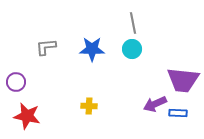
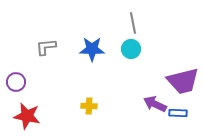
cyan circle: moved 1 px left
purple trapezoid: moved 1 px down; rotated 20 degrees counterclockwise
purple arrow: rotated 50 degrees clockwise
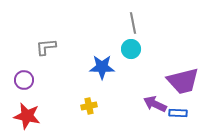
blue star: moved 10 px right, 18 px down
purple circle: moved 8 px right, 2 px up
yellow cross: rotated 14 degrees counterclockwise
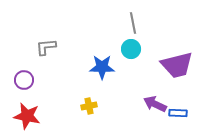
purple trapezoid: moved 6 px left, 16 px up
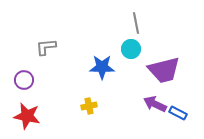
gray line: moved 3 px right
purple trapezoid: moved 13 px left, 5 px down
blue rectangle: rotated 24 degrees clockwise
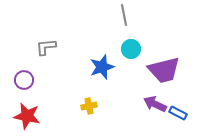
gray line: moved 12 px left, 8 px up
blue star: rotated 20 degrees counterclockwise
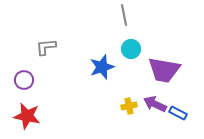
purple trapezoid: rotated 24 degrees clockwise
yellow cross: moved 40 px right
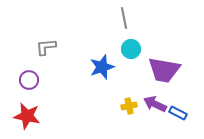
gray line: moved 3 px down
purple circle: moved 5 px right
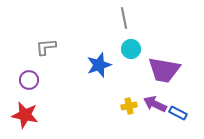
blue star: moved 3 px left, 2 px up
red star: moved 2 px left, 1 px up
